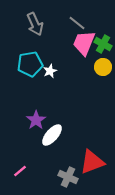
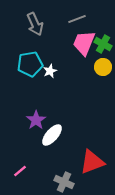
gray line: moved 4 px up; rotated 60 degrees counterclockwise
gray cross: moved 4 px left, 5 px down
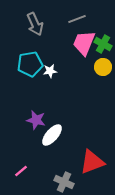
white star: rotated 16 degrees clockwise
purple star: rotated 24 degrees counterclockwise
pink line: moved 1 px right
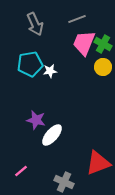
red triangle: moved 6 px right, 1 px down
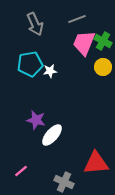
green cross: moved 3 px up
red triangle: moved 2 px left; rotated 16 degrees clockwise
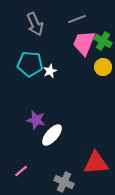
cyan pentagon: rotated 15 degrees clockwise
white star: rotated 16 degrees counterclockwise
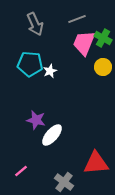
green cross: moved 3 px up
gray cross: rotated 12 degrees clockwise
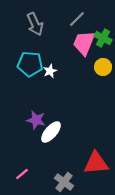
gray line: rotated 24 degrees counterclockwise
white ellipse: moved 1 px left, 3 px up
pink line: moved 1 px right, 3 px down
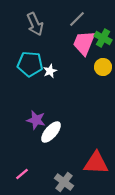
red triangle: rotated 8 degrees clockwise
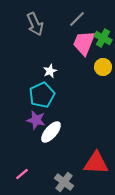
cyan pentagon: moved 12 px right, 31 px down; rotated 30 degrees counterclockwise
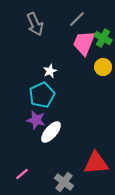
red triangle: rotated 8 degrees counterclockwise
